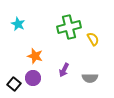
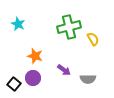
purple arrow: rotated 80 degrees counterclockwise
gray semicircle: moved 2 px left, 1 px down
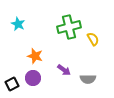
black square: moved 2 px left; rotated 24 degrees clockwise
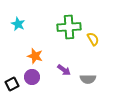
green cross: rotated 10 degrees clockwise
purple circle: moved 1 px left, 1 px up
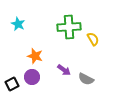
gray semicircle: moved 2 px left; rotated 28 degrees clockwise
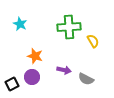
cyan star: moved 2 px right
yellow semicircle: moved 2 px down
purple arrow: rotated 24 degrees counterclockwise
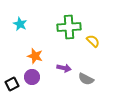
yellow semicircle: rotated 16 degrees counterclockwise
purple arrow: moved 2 px up
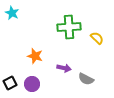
cyan star: moved 8 px left, 11 px up
yellow semicircle: moved 4 px right, 3 px up
purple circle: moved 7 px down
black square: moved 2 px left, 1 px up
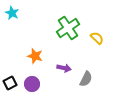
green cross: moved 1 px left, 1 px down; rotated 30 degrees counterclockwise
gray semicircle: rotated 91 degrees counterclockwise
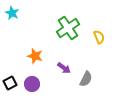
yellow semicircle: moved 2 px right, 1 px up; rotated 24 degrees clockwise
purple arrow: rotated 24 degrees clockwise
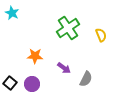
yellow semicircle: moved 2 px right, 2 px up
orange star: rotated 14 degrees counterclockwise
black square: rotated 24 degrees counterclockwise
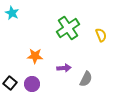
purple arrow: rotated 40 degrees counterclockwise
